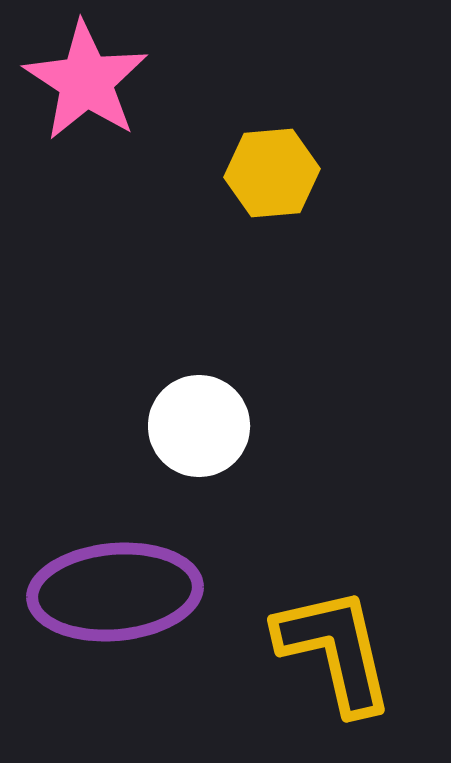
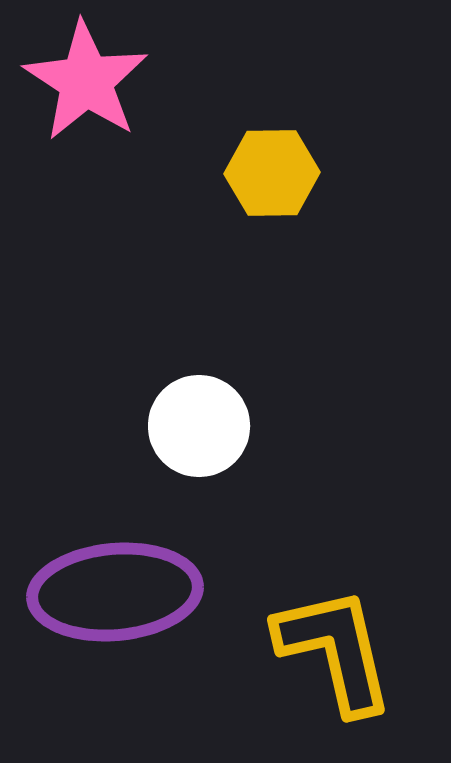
yellow hexagon: rotated 4 degrees clockwise
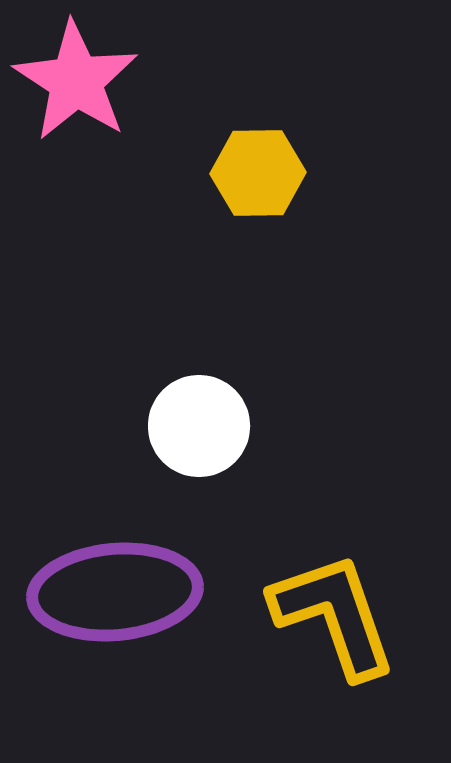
pink star: moved 10 px left
yellow hexagon: moved 14 px left
yellow L-shape: moved 1 px left, 35 px up; rotated 6 degrees counterclockwise
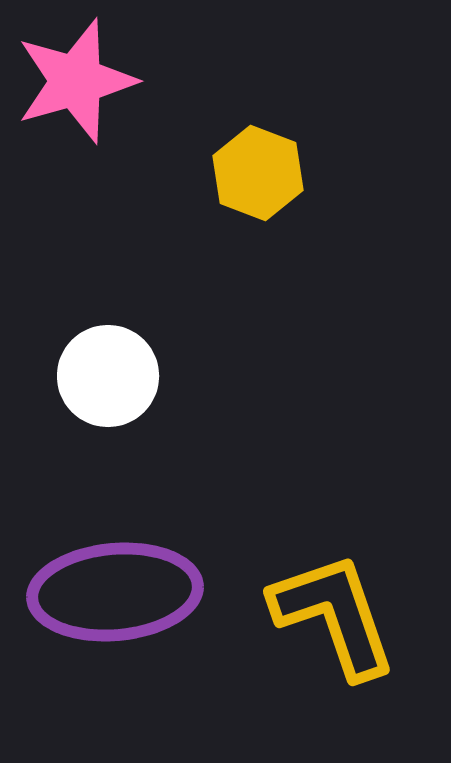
pink star: rotated 23 degrees clockwise
yellow hexagon: rotated 22 degrees clockwise
white circle: moved 91 px left, 50 px up
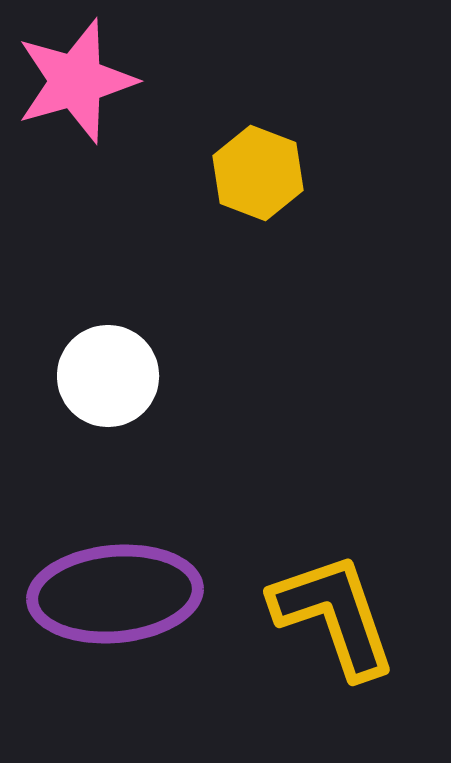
purple ellipse: moved 2 px down
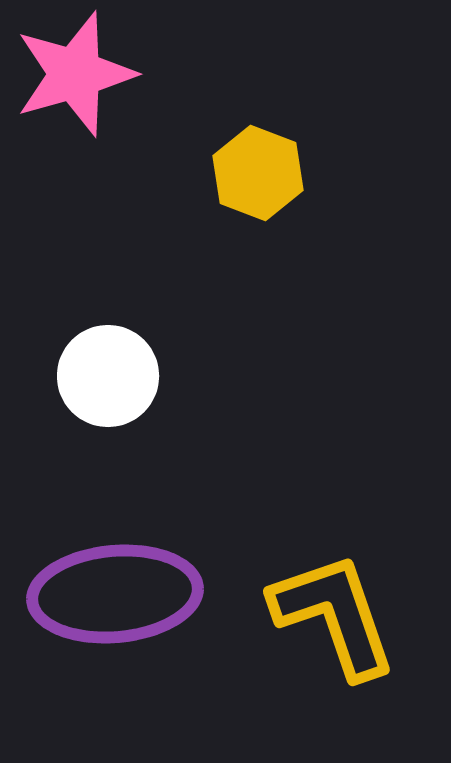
pink star: moved 1 px left, 7 px up
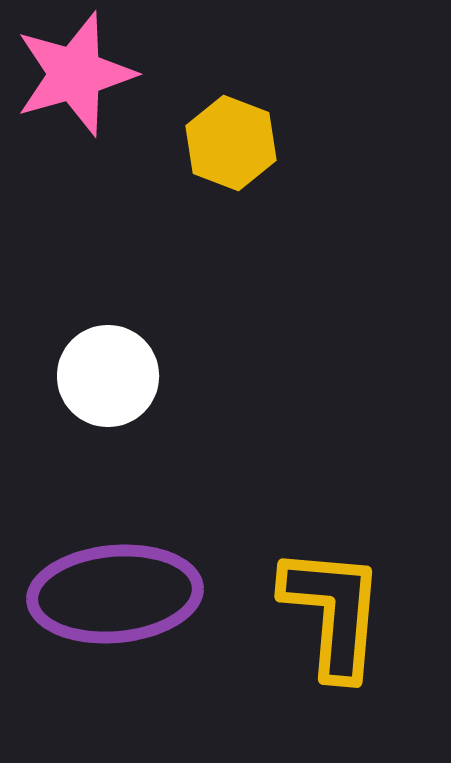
yellow hexagon: moved 27 px left, 30 px up
yellow L-shape: moved 1 px left, 3 px up; rotated 24 degrees clockwise
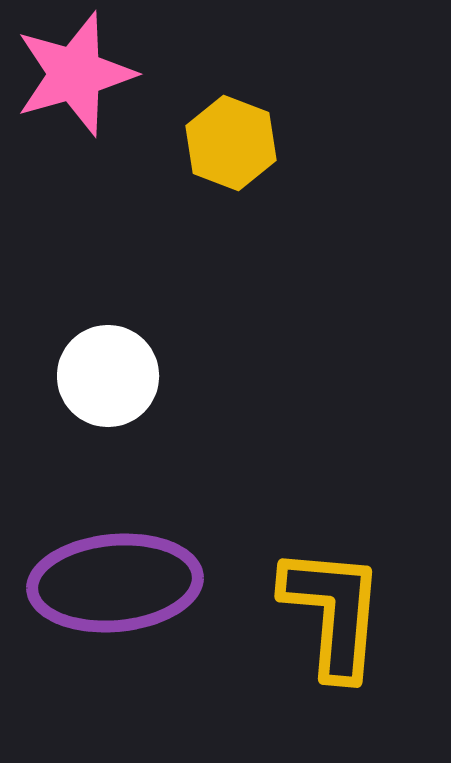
purple ellipse: moved 11 px up
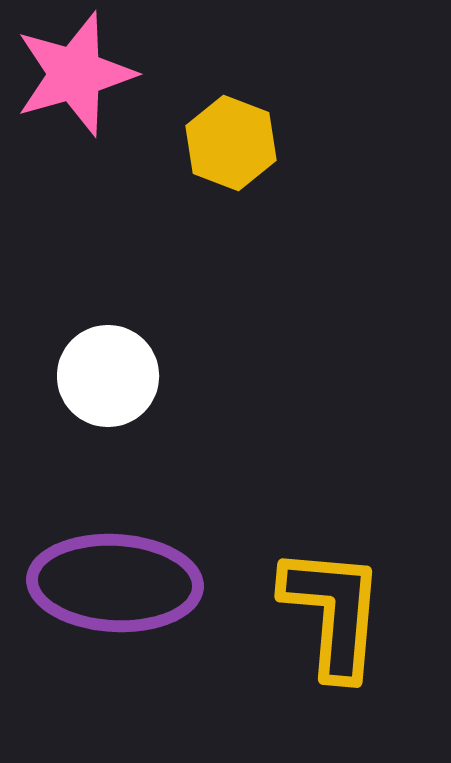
purple ellipse: rotated 8 degrees clockwise
